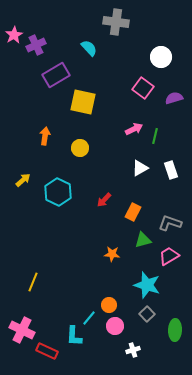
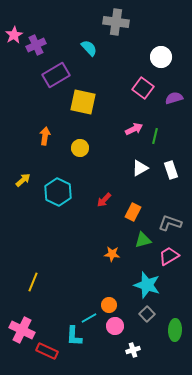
cyan line: rotated 21 degrees clockwise
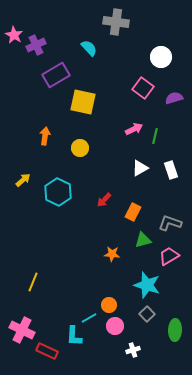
pink star: rotated 12 degrees counterclockwise
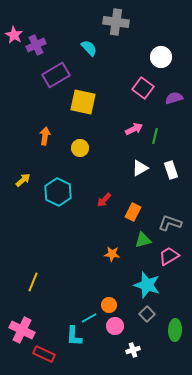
red rectangle: moved 3 px left, 3 px down
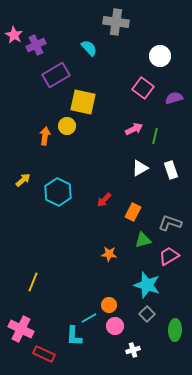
white circle: moved 1 px left, 1 px up
yellow circle: moved 13 px left, 22 px up
orange star: moved 3 px left
pink cross: moved 1 px left, 1 px up
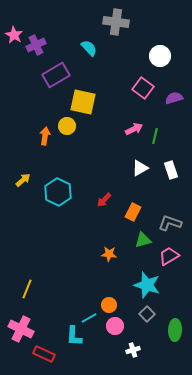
yellow line: moved 6 px left, 7 px down
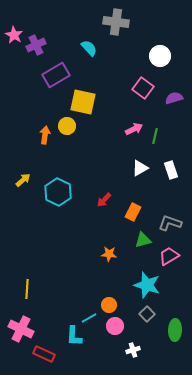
orange arrow: moved 1 px up
yellow line: rotated 18 degrees counterclockwise
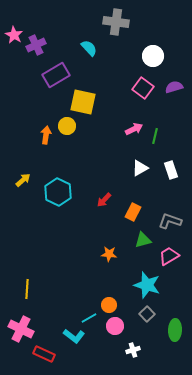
white circle: moved 7 px left
purple semicircle: moved 11 px up
orange arrow: moved 1 px right
gray L-shape: moved 2 px up
cyan L-shape: rotated 55 degrees counterclockwise
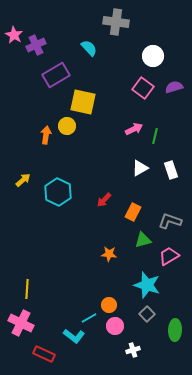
pink cross: moved 6 px up
